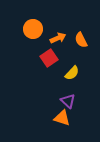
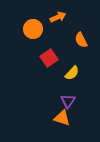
orange arrow: moved 21 px up
purple triangle: rotated 21 degrees clockwise
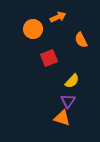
red square: rotated 12 degrees clockwise
yellow semicircle: moved 8 px down
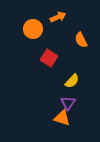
red square: rotated 36 degrees counterclockwise
purple triangle: moved 2 px down
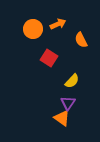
orange arrow: moved 7 px down
orange triangle: rotated 18 degrees clockwise
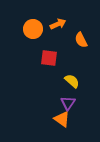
red square: rotated 24 degrees counterclockwise
yellow semicircle: rotated 91 degrees counterclockwise
orange triangle: moved 1 px down
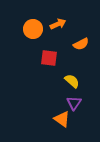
orange semicircle: moved 4 px down; rotated 91 degrees counterclockwise
purple triangle: moved 6 px right
